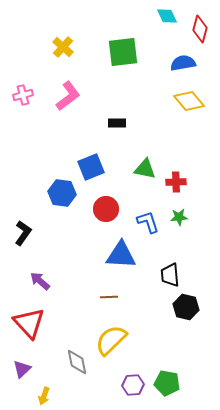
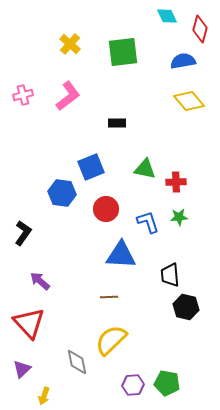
yellow cross: moved 7 px right, 3 px up
blue semicircle: moved 2 px up
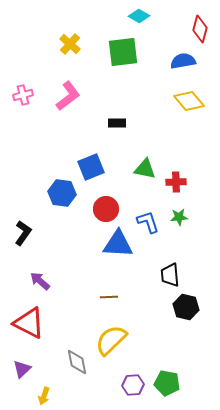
cyan diamond: moved 28 px left; rotated 35 degrees counterclockwise
blue triangle: moved 3 px left, 11 px up
red triangle: rotated 20 degrees counterclockwise
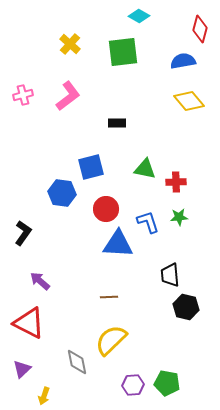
blue square: rotated 8 degrees clockwise
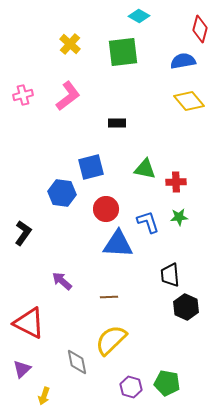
purple arrow: moved 22 px right
black hexagon: rotated 10 degrees clockwise
purple hexagon: moved 2 px left, 2 px down; rotated 20 degrees clockwise
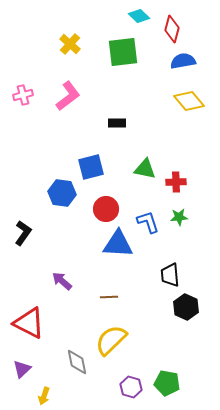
cyan diamond: rotated 15 degrees clockwise
red diamond: moved 28 px left
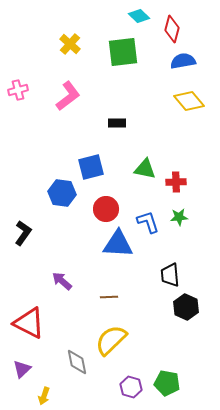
pink cross: moved 5 px left, 5 px up
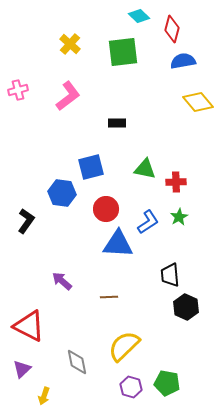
yellow diamond: moved 9 px right, 1 px down
green star: rotated 24 degrees counterclockwise
blue L-shape: rotated 75 degrees clockwise
black L-shape: moved 3 px right, 12 px up
red triangle: moved 3 px down
yellow semicircle: moved 13 px right, 6 px down
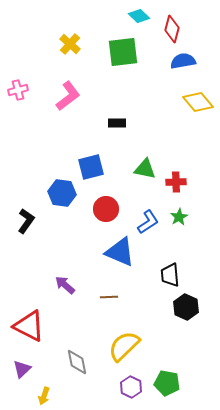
blue triangle: moved 2 px right, 8 px down; rotated 20 degrees clockwise
purple arrow: moved 3 px right, 4 px down
purple hexagon: rotated 10 degrees clockwise
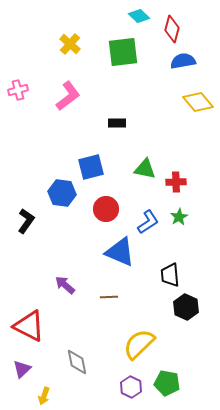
yellow semicircle: moved 15 px right, 2 px up
